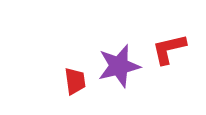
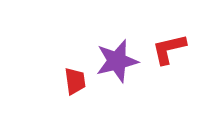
purple star: moved 2 px left, 5 px up
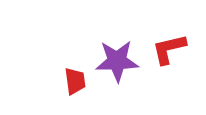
purple star: rotated 12 degrees clockwise
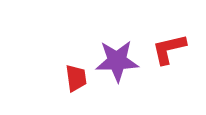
red trapezoid: moved 1 px right, 3 px up
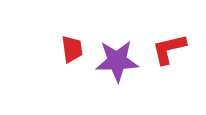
red trapezoid: moved 4 px left, 29 px up
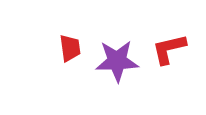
red trapezoid: moved 2 px left, 1 px up
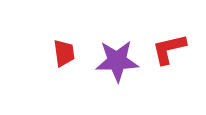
red trapezoid: moved 6 px left, 5 px down
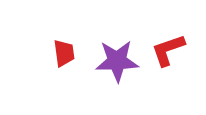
red L-shape: moved 1 px left, 1 px down; rotated 6 degrees counterclockwise
